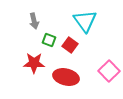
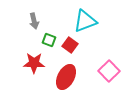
cyan triangle: rotated 45 degrees clockwise
red ellipse: rotated 75 degrees counterclockwise
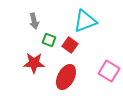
pink square: rotated 15 degrees counterclockwise
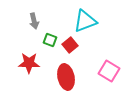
green square: moved 1 px right
red square: rotated 14 degrees clockwise
red star: moved 5 px left
red ellipse: rotated 40 degrees counterclockwise
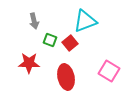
red square: moved 2 px up
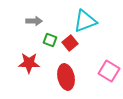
gray arrow: rotated 77 degrees counterclockwise
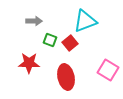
pink square: moved 1 px left, 1 px up
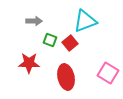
pink square: moved 3 px down
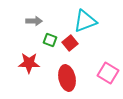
red ellipse: moved 1 px right, 1 px down
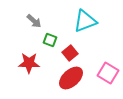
gray arrow: rotated 42 degrees clockwise
red square: moved 10 px down
red ellipse: moved 4 px right; rotated 60 degrees clockwise
